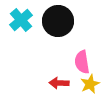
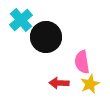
black circle: moved 12 px left, 16 px down
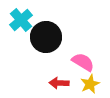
pink semicircle: moved 1 px right; rotated 130 degrees clockwise
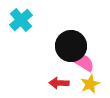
black circle: moved 25 px right, 9 px down
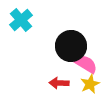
pink semicircle: moved 3 px right, 2 px down
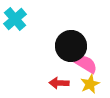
cyan cross: moved 6 px left, 1 px up
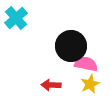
cyan cross: moved 1 px right, 1 px up
pink semicircle: rotated 20 degrees counterclockwise
red arrow: moved 8 px left, 2 px down
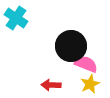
cyan cross: rotated 15 degrees counterclockwise
pink semicircle: rotated 10 degrees clockwise
